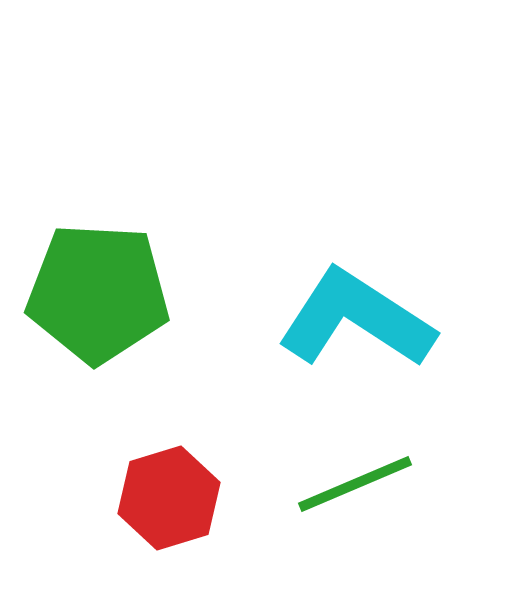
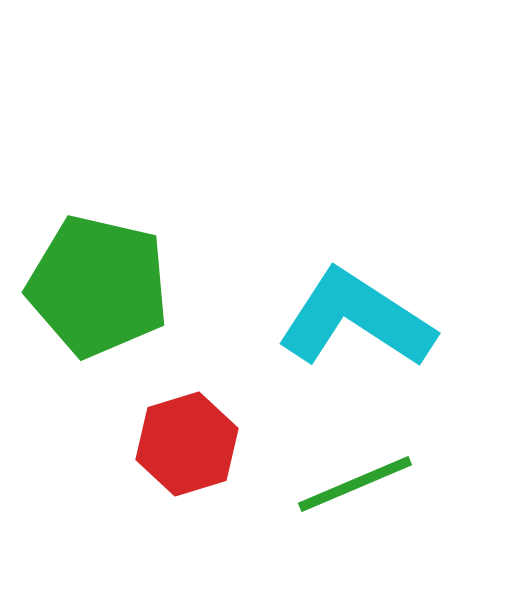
green pentagon: moved 7 px up; rotated 10 degrees clockwise
red hexagon: moved 18 px right, 54 px up
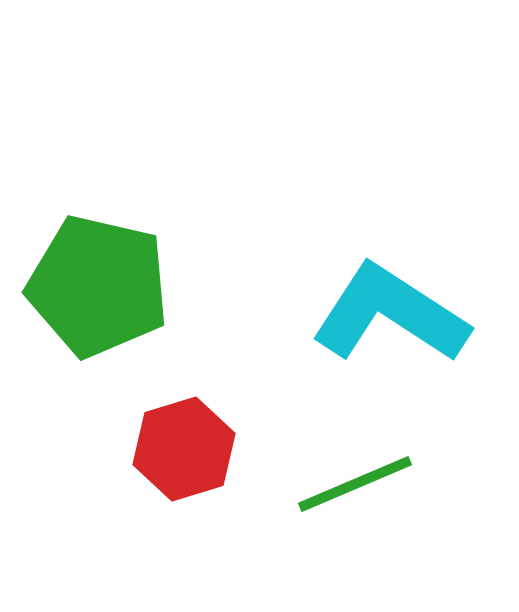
cyan L-shape: moved 34 px right, 5 px up
red hexagon: moved 3 px left, 5 px down
